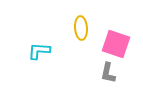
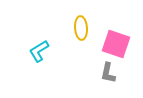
cyan L-shape: rotated 35 degrees counterclockwise
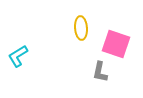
cyan L-shape: moved 21 px left, 5 px down
gray L-shape: moved 8 px left, 1 px up
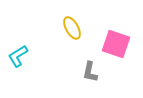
yellow ellipse: moved 9 px left; rotated 25 degrees counterclockwise
gray L-shape: moved 10 px left
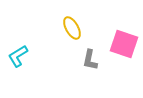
pink square: moved 8 px right
gray L-shape: moved 12 px up
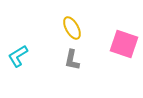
gray L-shape: moved 18 px left
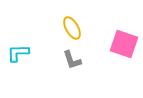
cyan L-shape: moved 3 px up; rotated 30 degrees clockwise
gray L-shape: rotated 30 degrees counterclockwise
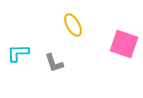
yellow ellipse: moved 1 px right, 3 px up
gray L-shape: moved 18 px left, 3 px down
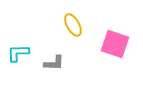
pink square: moved 9 px left
gray L-shape: rotated 70 degrees counterclockwise
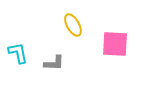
pink square: rotated 16 degrees counterclockwise
cyan L-shape: rotated 80 degrees clockwise
